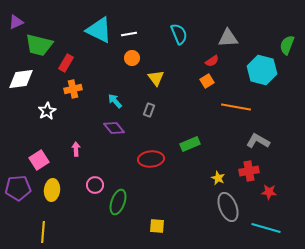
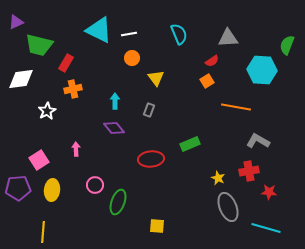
cyan hexagon: rotated 12 degrees counterclockwise
cyan arrow: rotated 42 degrees clockwise
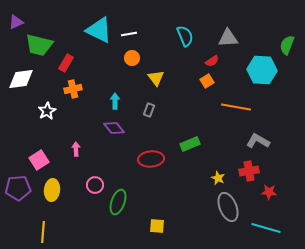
cyan semicircle: moved 6 px right, 2 px down
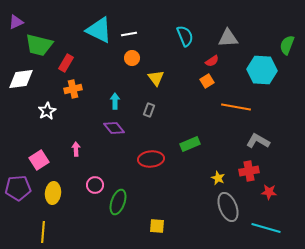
yellow ellipse: moved 1 px right, 3 px down
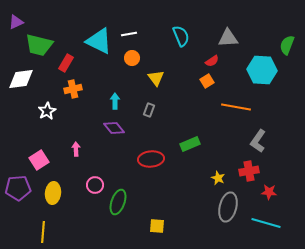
cyan triangle: moved 11 px down
cyan semicircle: moved 4 px left
gray L-shape: rotated 85 degrees counterclockwise
gray ellipse: rotated 36 degrees clockwise
cyan line: moved 5 px up
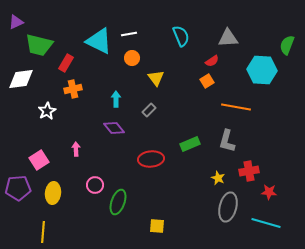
cyan arrow: moved 1 px right, 2 px up
gray rectangle: rotated 24 degrees clockwise
gray L-shape: moved 31 px left; rotated 20 degrees counterclockwise
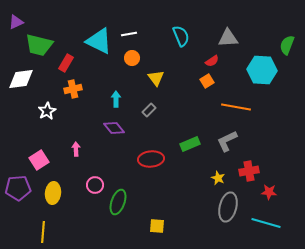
gray L-shape: rotated 50 degrees clockwise
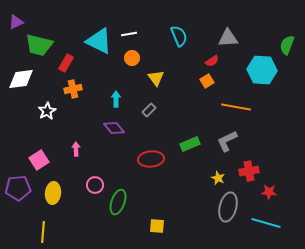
cyan semicircle: moved 2 px left
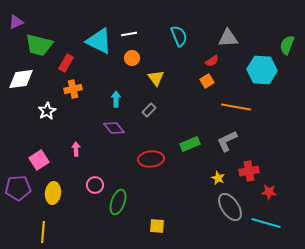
gray ellipse: moved 2 px right; rotated 48 degrees counterclockwise
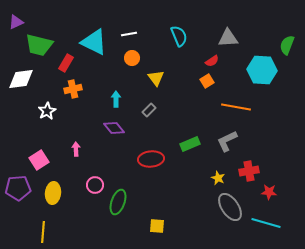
cyan triangle: moved 5 px left, 1 px down
